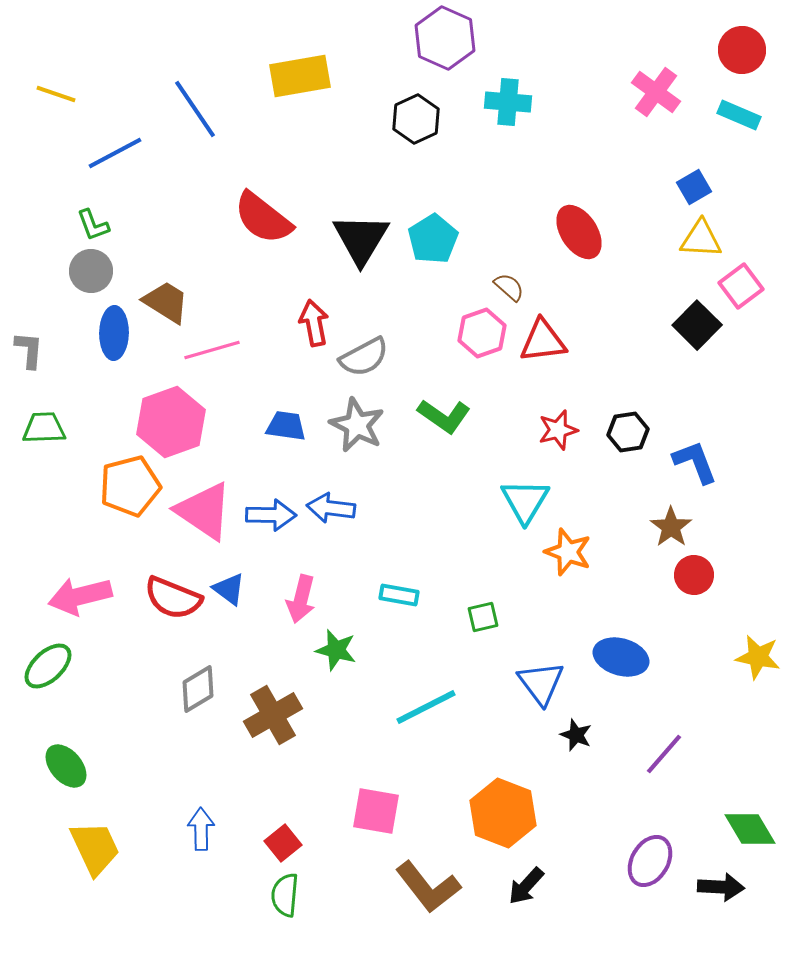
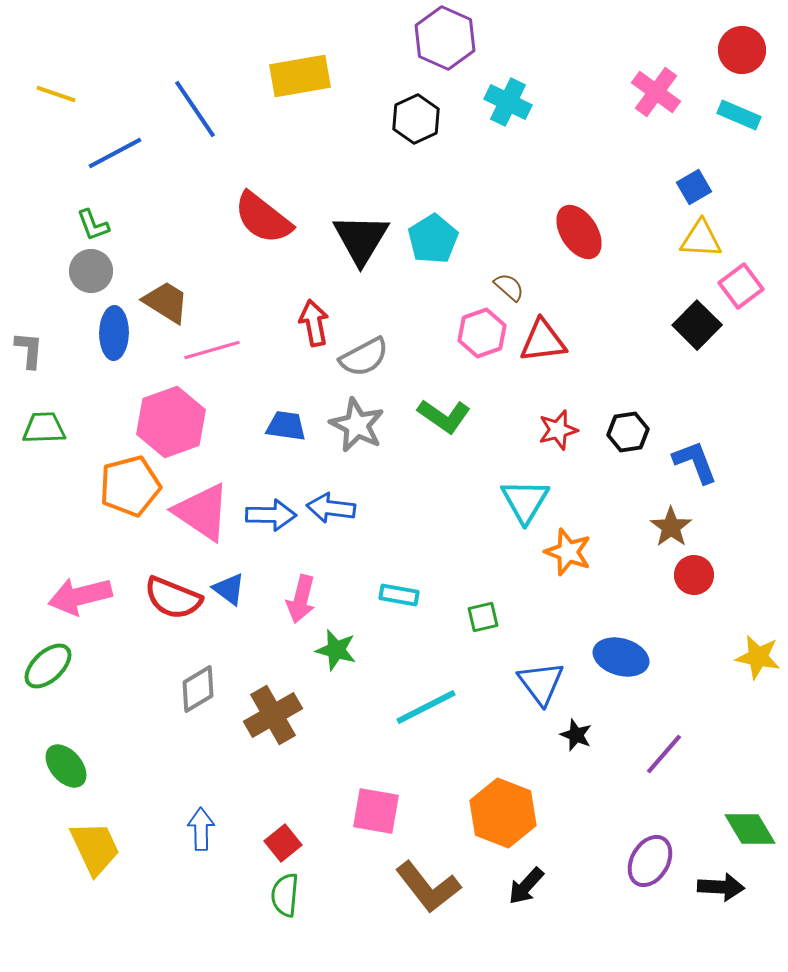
cyan cross at (508, 102): rotated 21 degrees clockwise
pink triangle at (204, 511): moved 2 px left, 1 px down
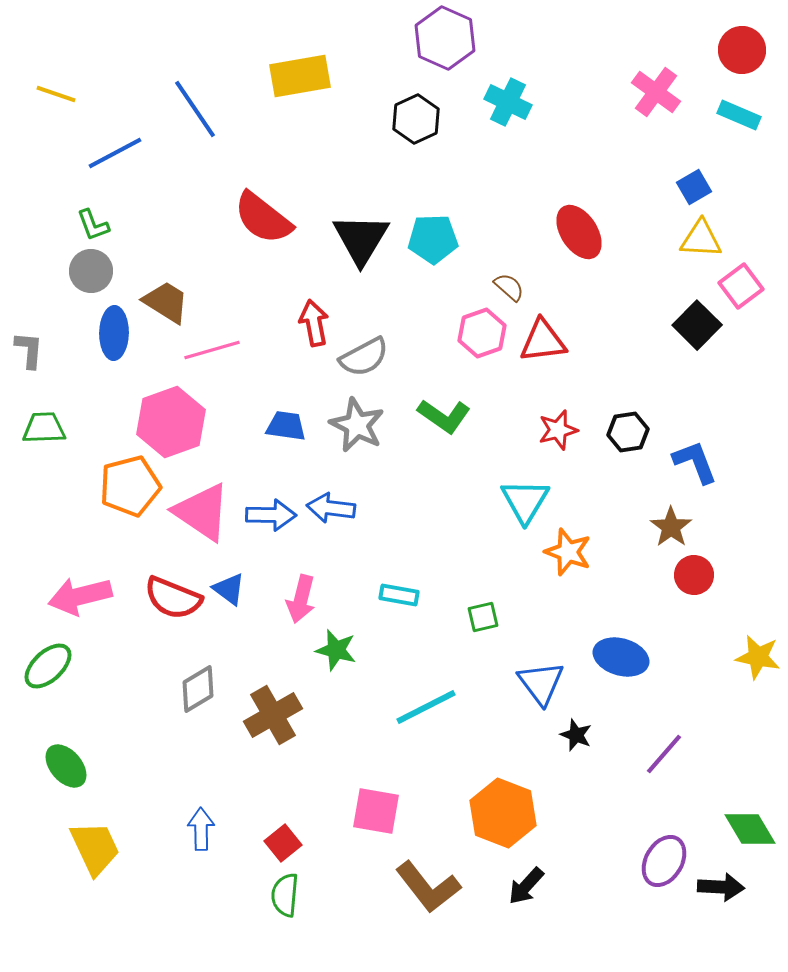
cyan pentagon at (433, 239): rotated 30 degrees clockwise
purple ellipse at (650, 861): moved 14 px right
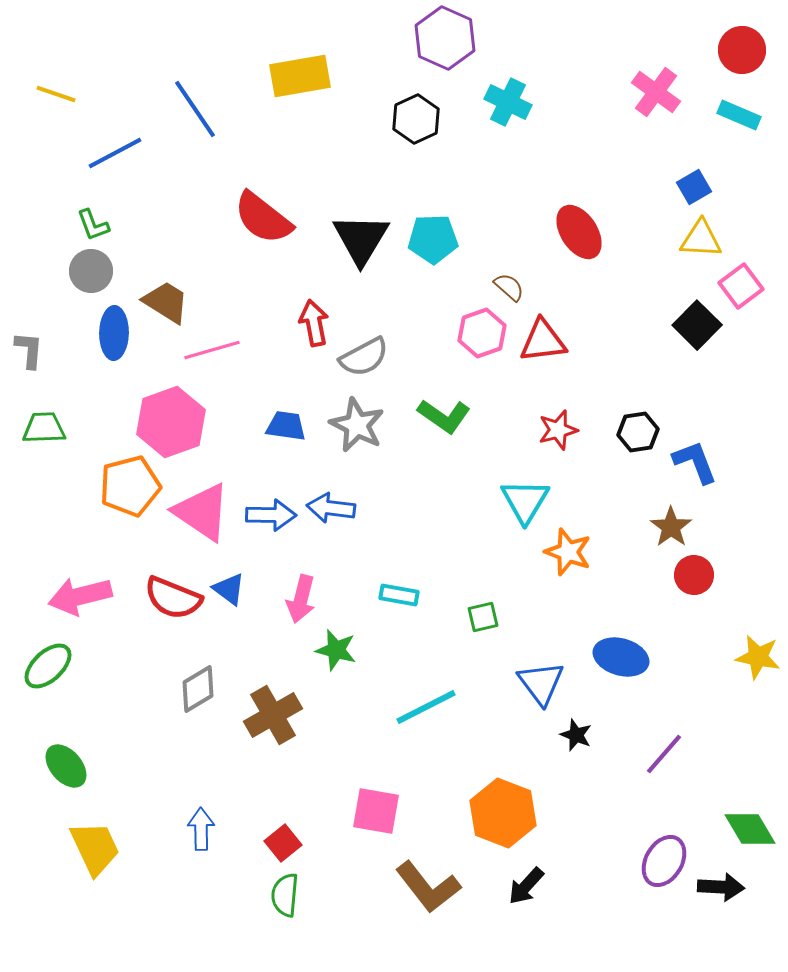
black hexagon at (628, 432): moved 10 px right
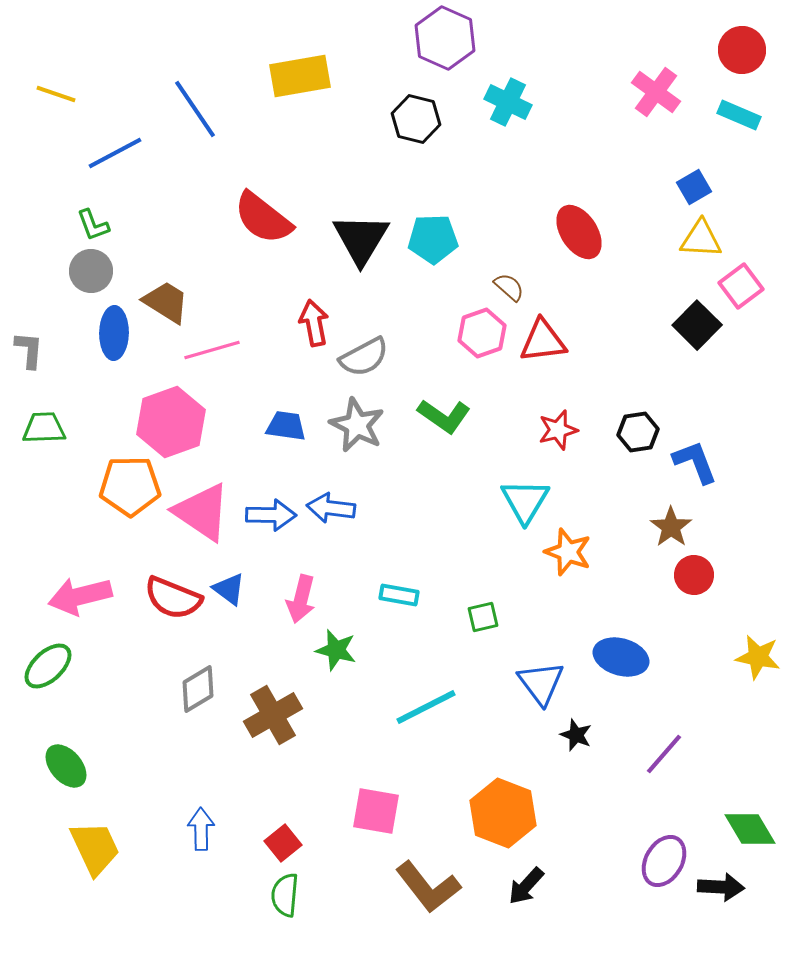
black hexagon at (416, 119): rotated 21 degrees counterclockwise
orange pentagon at (130, 486): rotated 14 degrees clockwise
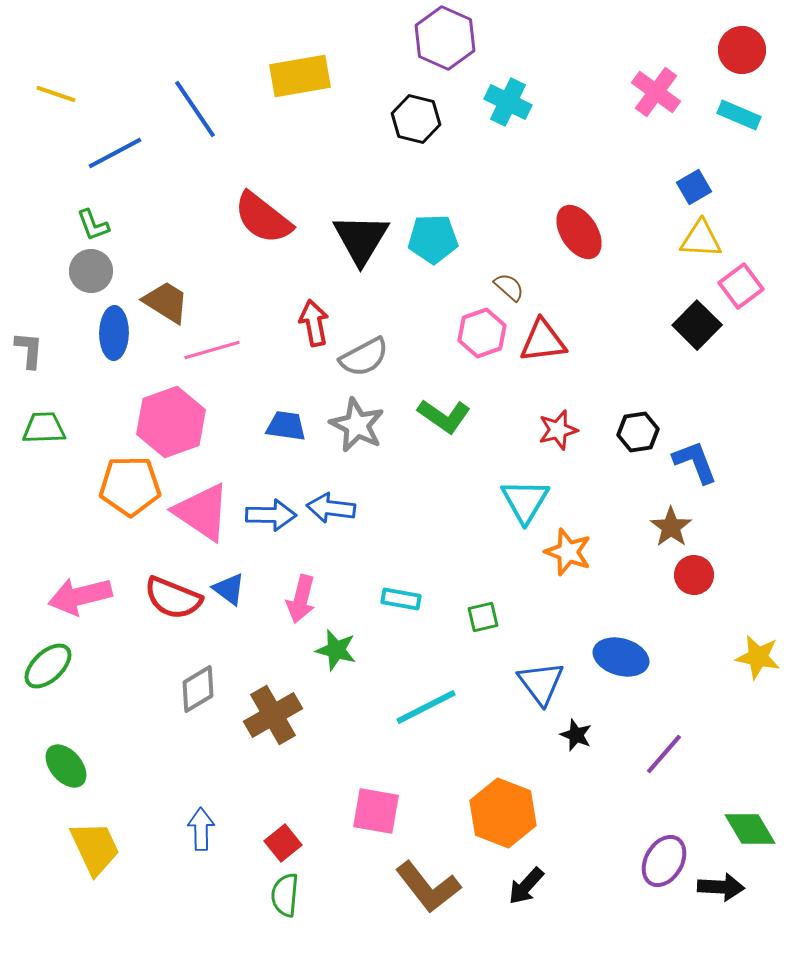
cyan rectangle at (399, 595): moved 2 px right, 4 px down
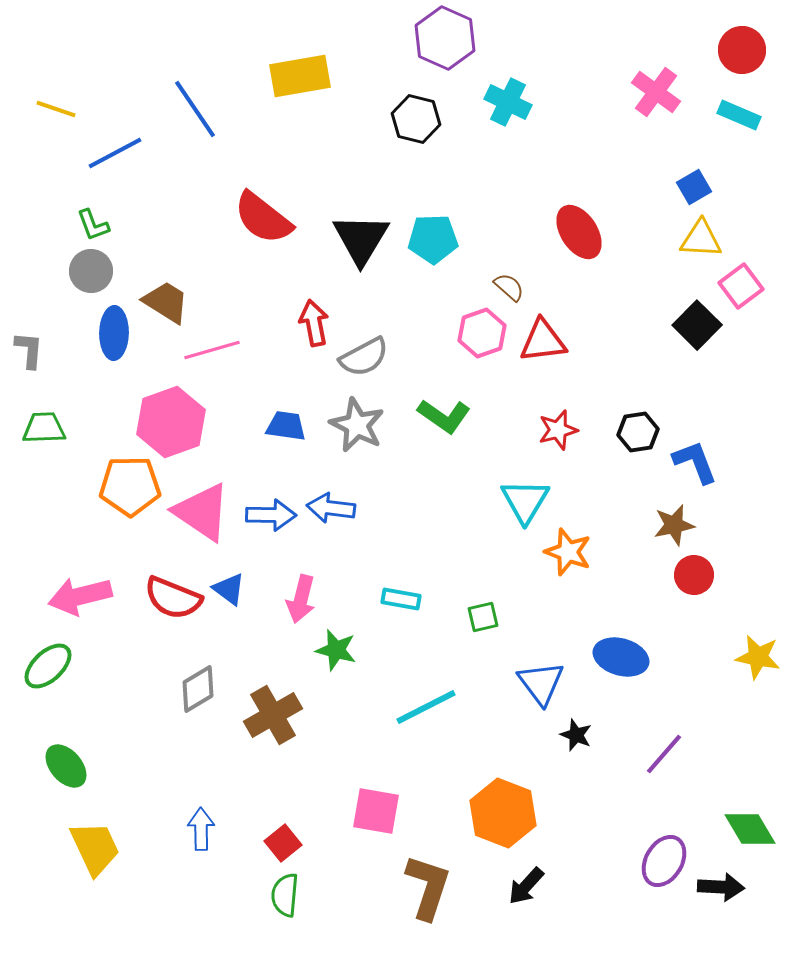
yellow line at (56, 94): moved 15 px down
brown star at (671, 527): moved 3 px right, 2 px up; rotated 24 degrees clockwise
brown L-shape at (428, 887): rotated 124 degrees counterclockwise
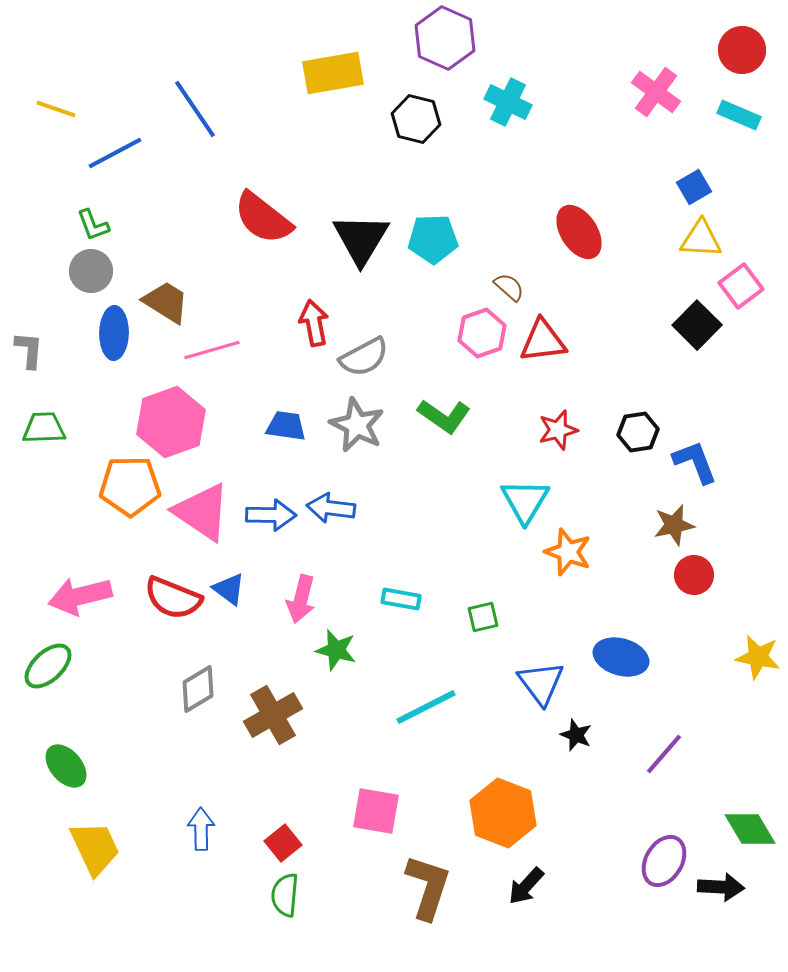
yellow rectangle at (300, 76): moved 33 px right, 3 px up
